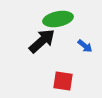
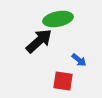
black arrow: moved 3 px left
blue arrow: moved 6 px left, 14 px down
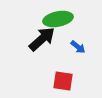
black arrow: moved 3 px right, 2 px up
blue arrow: moved 1 px left, 13 px up
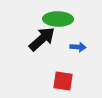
green ellipse: rotated 12 degrees clockwise
blue arrow: rotated 35 degrees counterclockwise
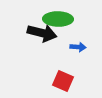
black arrow: moved 6 px up; rotated 56 degrees clockwise
red square: rotated 15 degrees clockwise
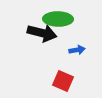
blue arrow: moved 1 px left, 3 px down; rotated 14 degrees counterclockwise
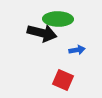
red square: moved 1 px up
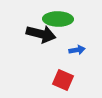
black arrow: moved 1 px left, 1 px down
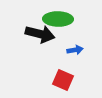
black arrow: moved 1 px left
blue arrow: moved 2 px left
